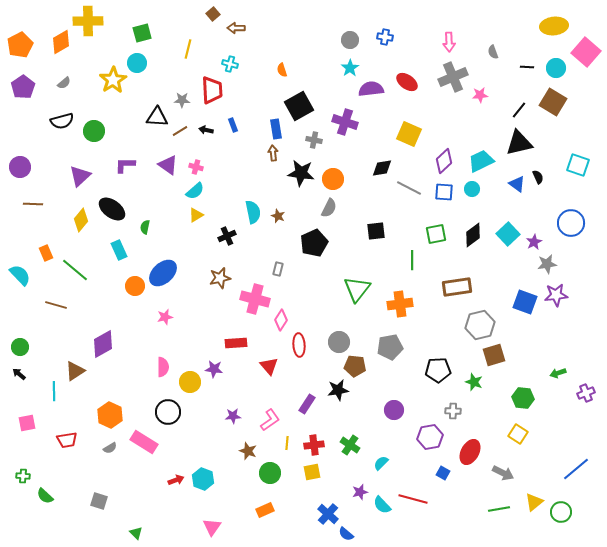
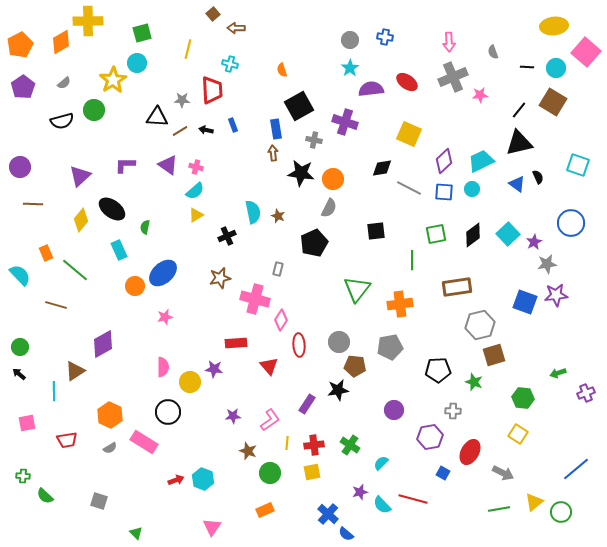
green circle at (94, 131): moved 21 px up
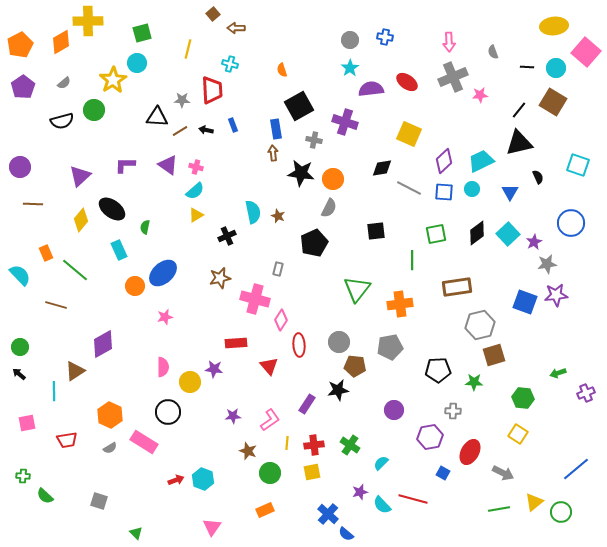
blue triangle at (517, 184): moved 7 px left, 8 px down; rotated 24 degrees clockwise
black diamond at (473, 235): moved 4 px right, 2 px up
green star at (474, 382): rotated 18 degrees counterclockwise
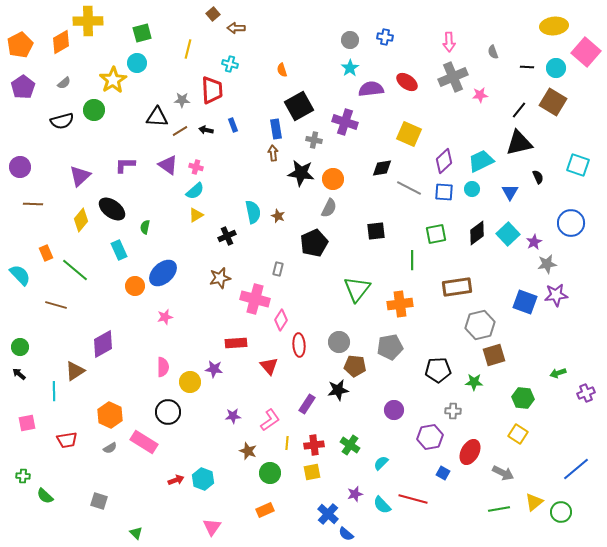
purple star at (360, 492): moved 5 px left, 2 px down
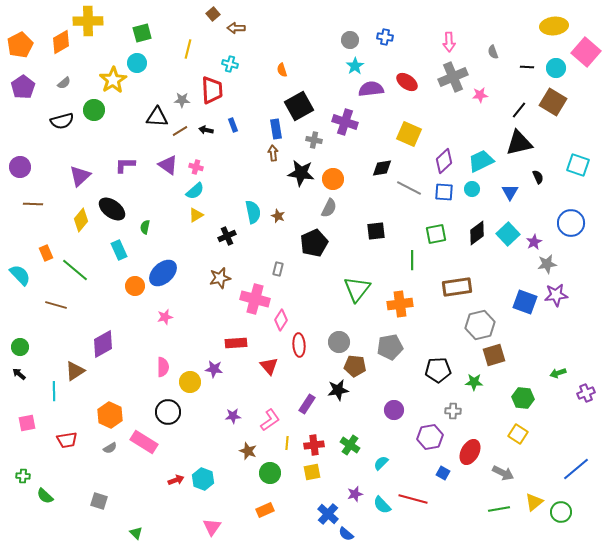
cyan star at (350, 68): moved 5 px right, 2 px up
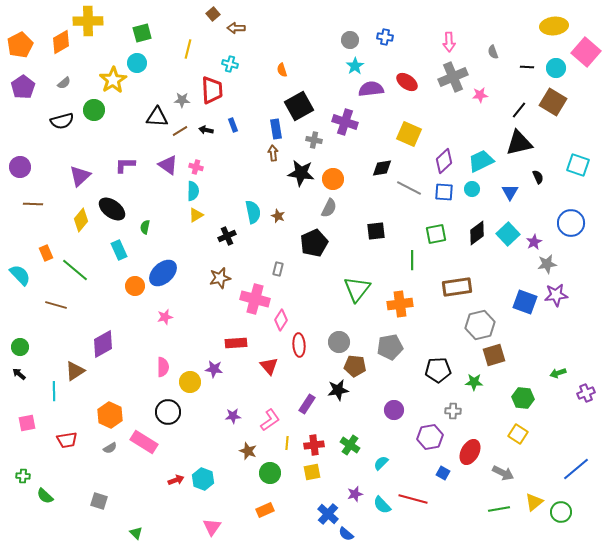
cyan semicircle at (195, 191): moved 2 px left; rotated 48 degrees counterclockwise
